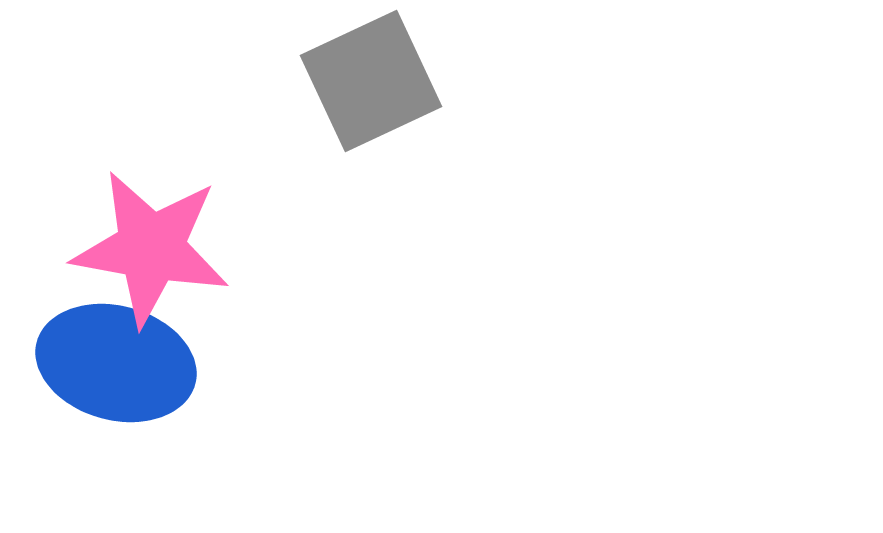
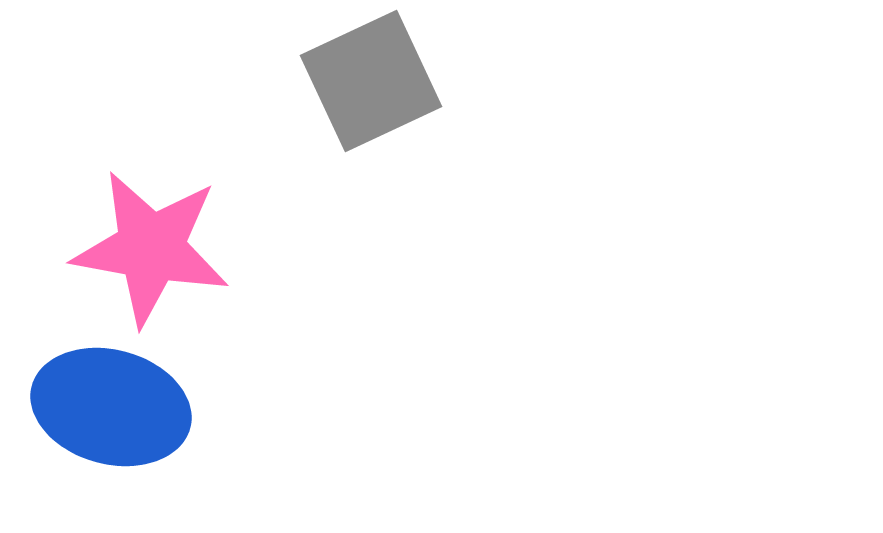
blue ellipse: moved 5 px left, 44 px down
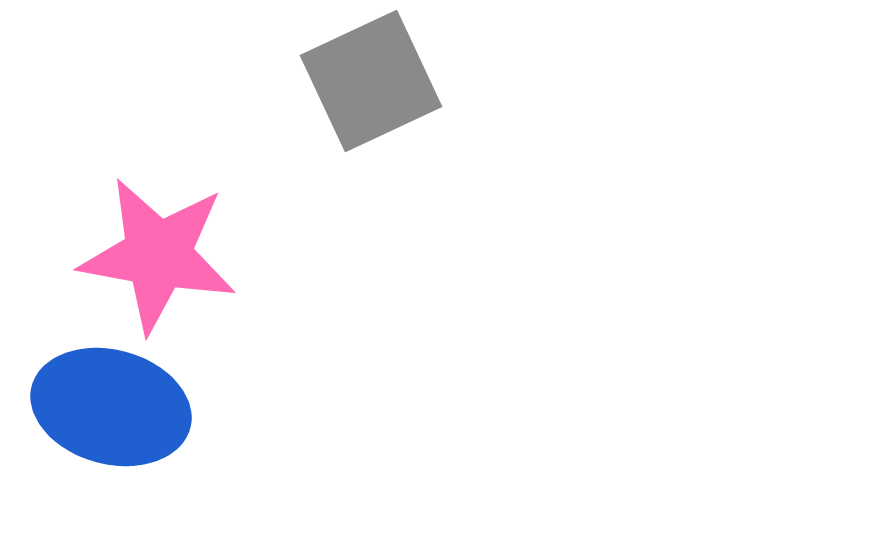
pink star: moved 7 px right, 7 px down
